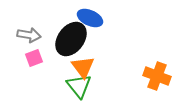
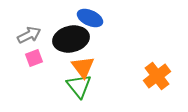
gray arrow: rotated 35 degrees counterclockwise
black ellipse: rotated 40 degrees clockwise
orange cross: rotated 32 degrees clockwise
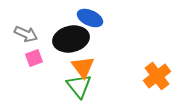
gray arrow: moved 3 px left, 1 px up; rotated 50 degrees clockwise
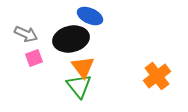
blue ellipse: moved 2 px up
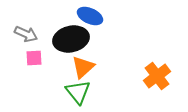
pink square: rotated 18 degrees clockwise
orange triangle: rotated 25 degrees clockwise
green triangle: moved 1 px left, 6 px down
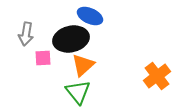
gray arrow: rotated 75 degrees clockwise
pink square: moved 9 px right
orange triangle: moved 2 px up
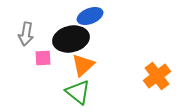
blue ellipse: rotated 45 degrees counterclockwise
green triangle: rotated 12 degrees counterclockwise
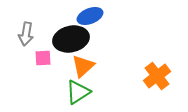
orange triangle: moved 1 px down
green triangle: rotated 48 degrees clockwise
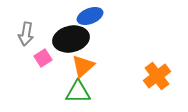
pink square: rotated 30 degrees counterclockwise
green triangle: rotated 32 degrees clockwise
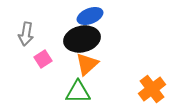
black ellipse: moved 11 px right
pink square: moved 1 px down
orange triangle: moved 4 px right, 2 px up
orange cross: moved 5 px left, 13 px down
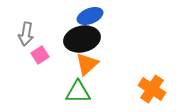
pink square: moved 3 px left, 4 px up
orange cross: rotated 20 degrees counterclockwise
